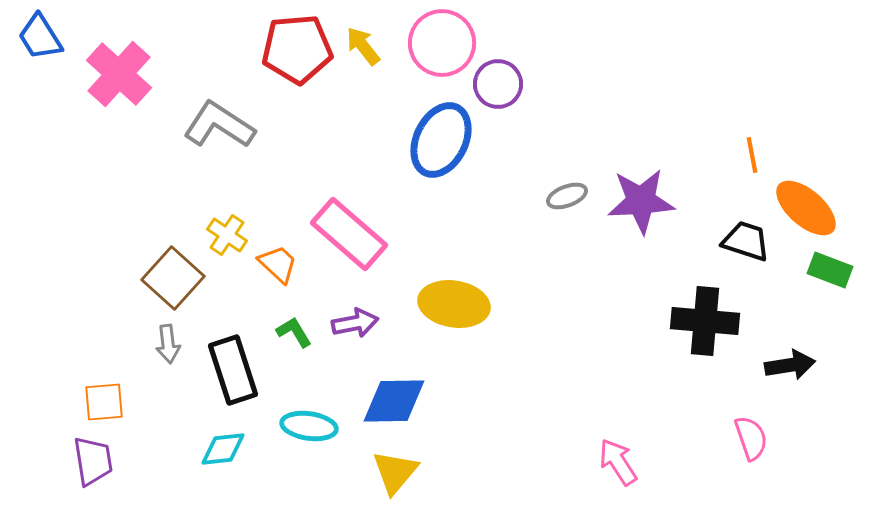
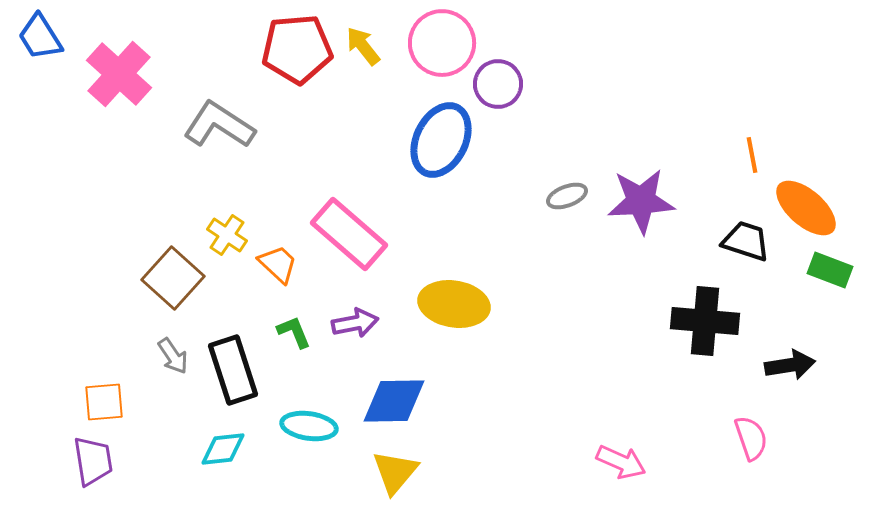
green L-shape: rotated 9 degrees clockwise
gray arrow: moved 5 px right, 12 px down; rotated 27 degrees counterclockwise
pink arrow: moved 3 px right; rotated 147 degrees clockwise
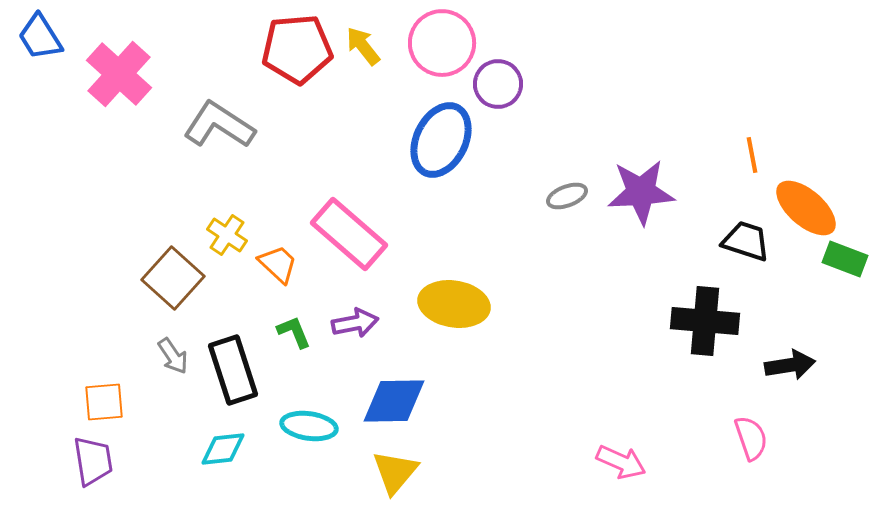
purple star: moved 9 px up
green rectangle: moved 15 px right, 11 px up
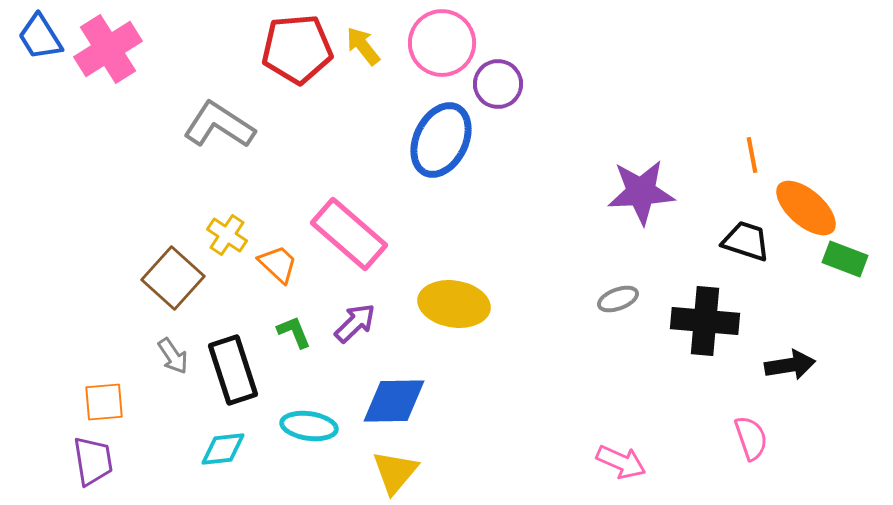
pink cross: moved 11 px left, 25 px up; rotated 16 degrees clockwise
gray ellipse: moved 51 px right, 103 px down
purple arrow: rotated 33 degrees counterclockwise
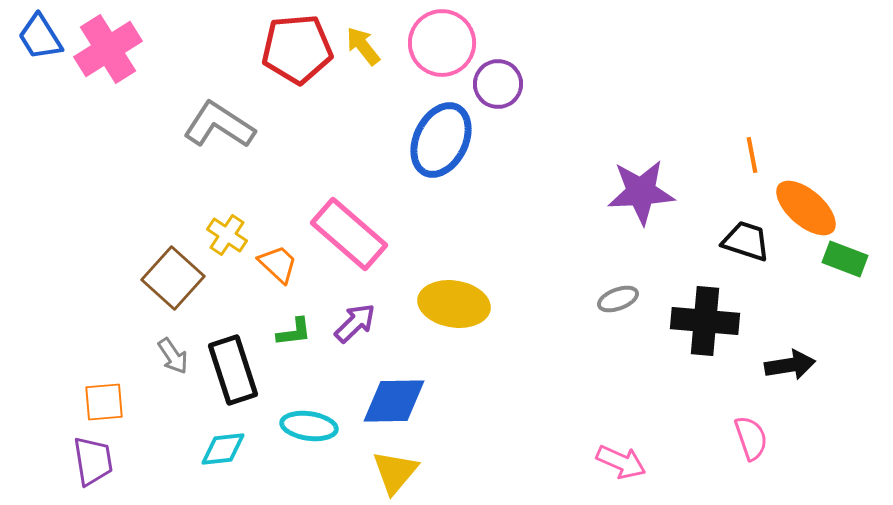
green L-shape: rotated 105 degrees clockwise
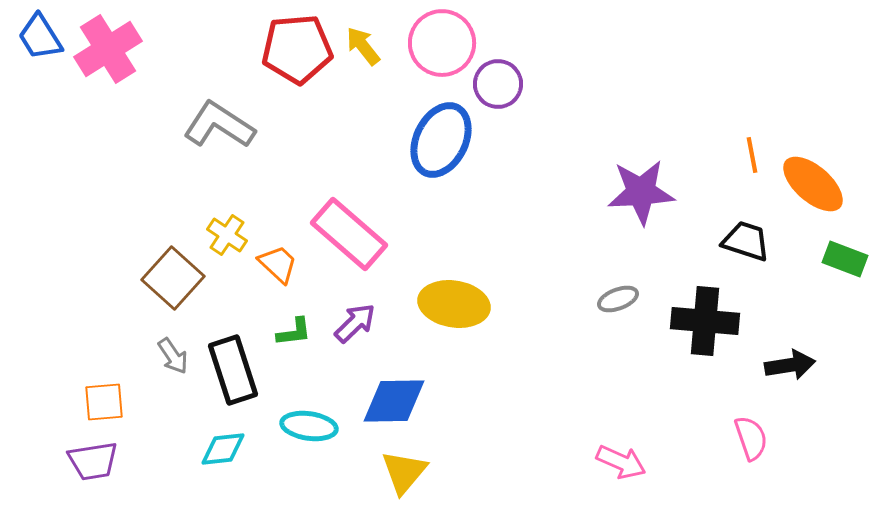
orange ellipse: moved 7 px right, 24 px up
purple trapezoid: rotated 90 degrees clockwise
yellow triangle: moved 9 px right
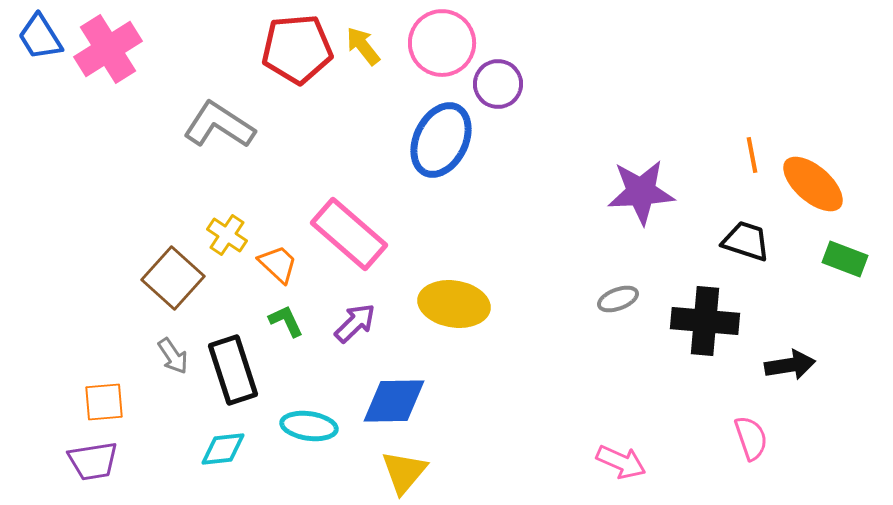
green L-shape: moved 8 px left, 11 px up; rotated 108 degrees counterclockwise
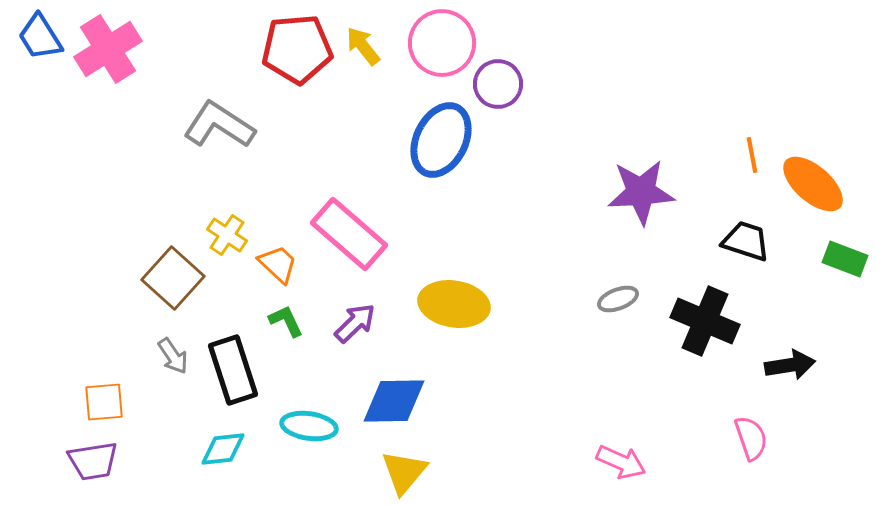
black cross: rotated 18 degrees clockwise
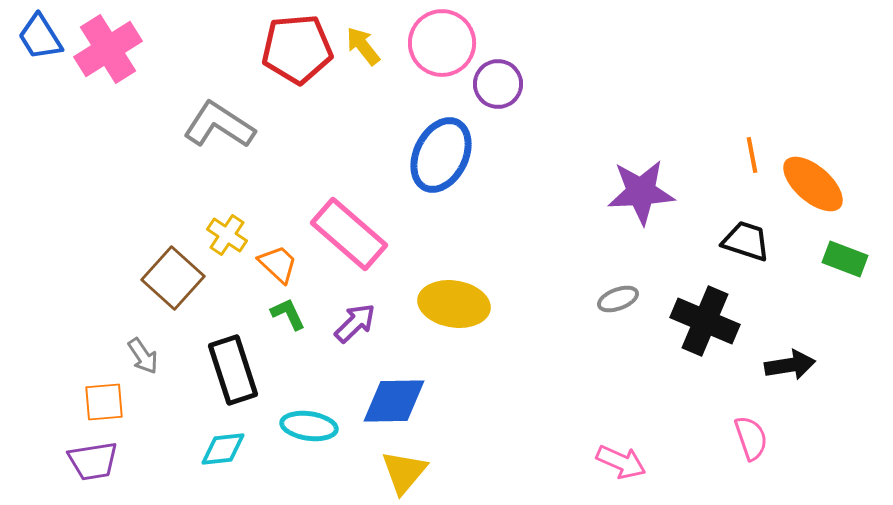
blue ellipse: moved 15 px down
green L-shape: moved 2 px right, 7 px up
gray arrow: moved 30 px left
